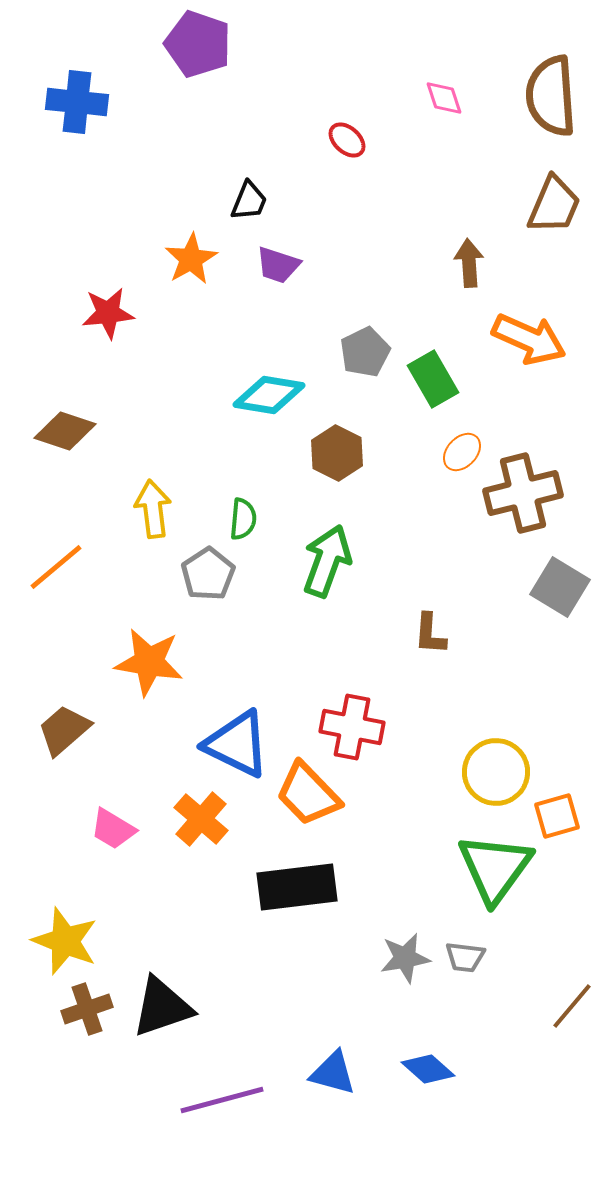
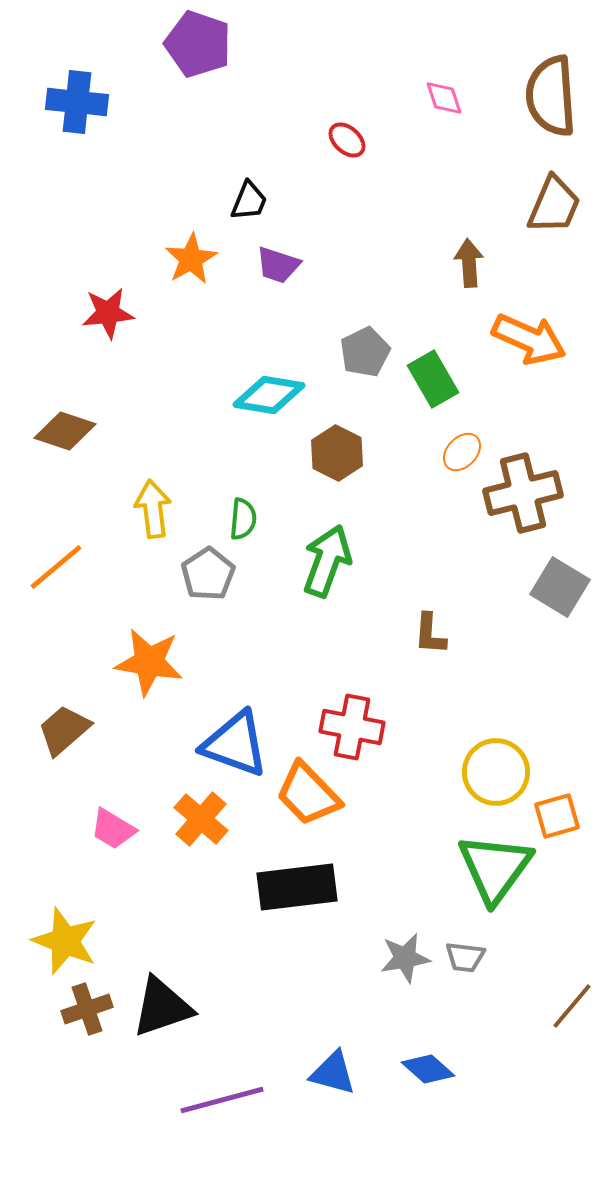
blue triangle at (237, 744): moved 2 px left; rotated 6 degrees counterclockwise
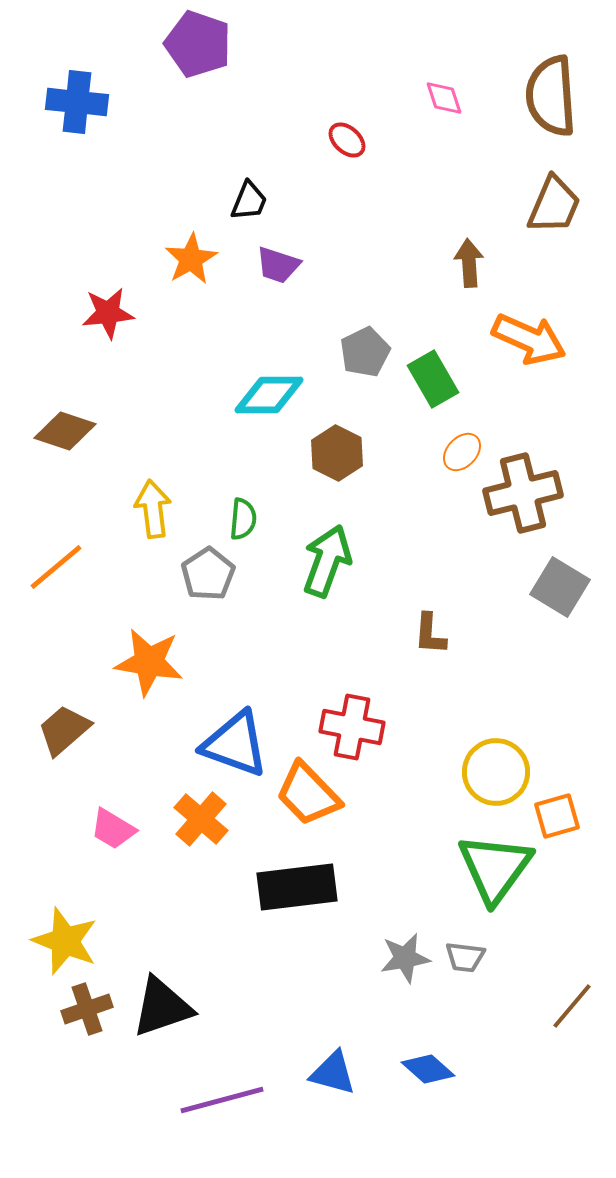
cyan diamond at (269, 395): rotated 10 degrees counterclockwise
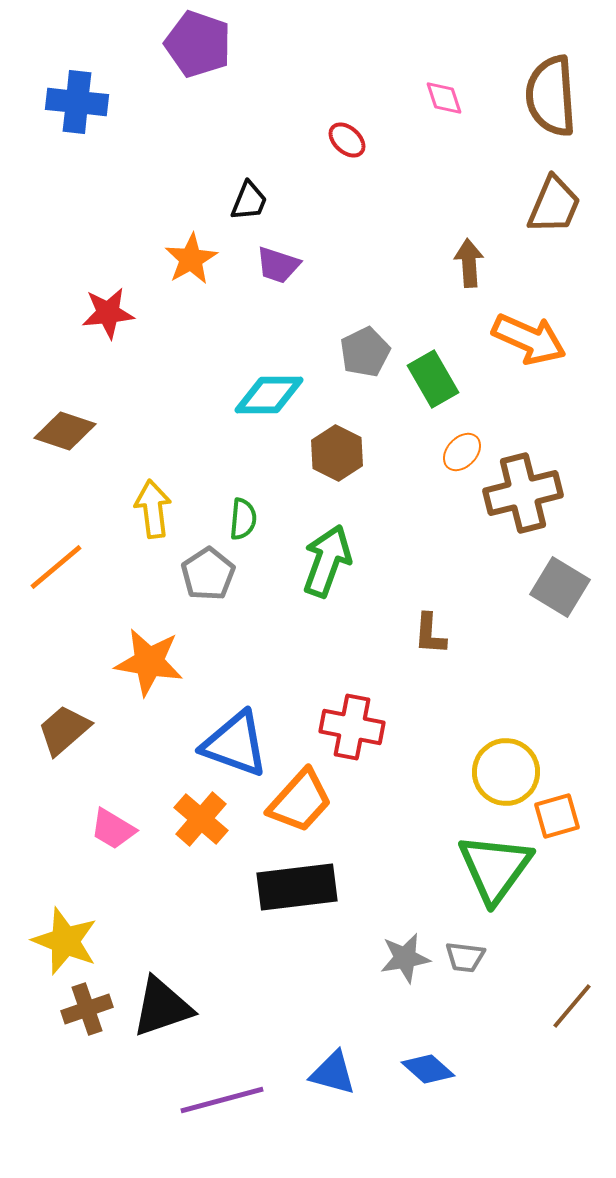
yellow circle at (496, 772): moved 10 px right
orange trapezoid at (308, 794): moved 8 px left, 7 px down; rotated 94 degrees counterclockwise
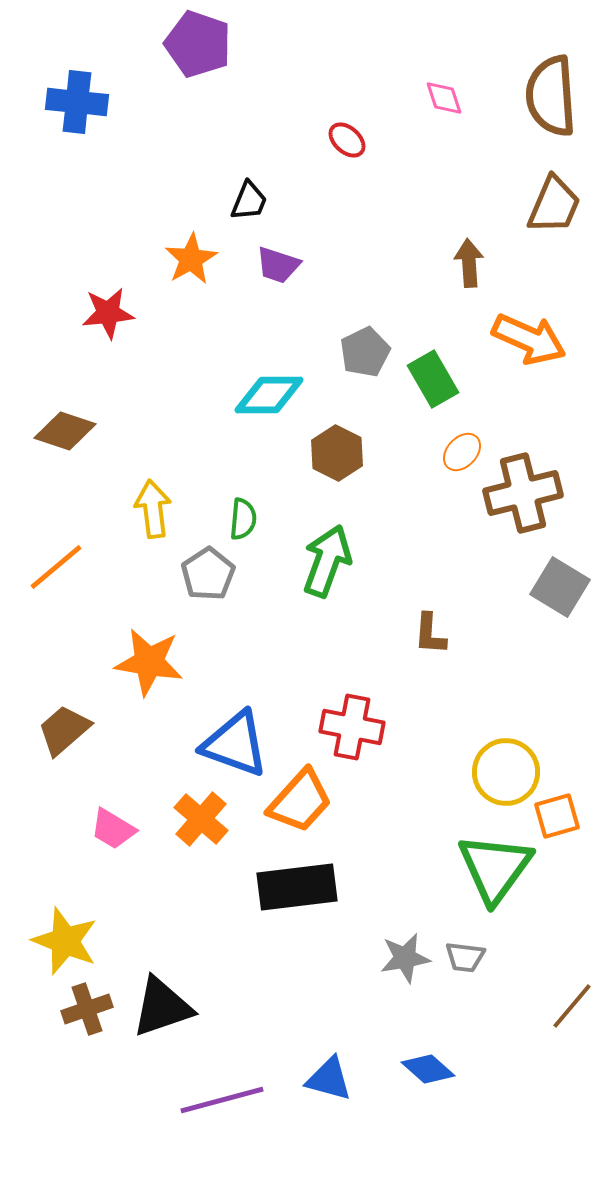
blue triangle at (333, 1073): moved 4 px left, 6 px down
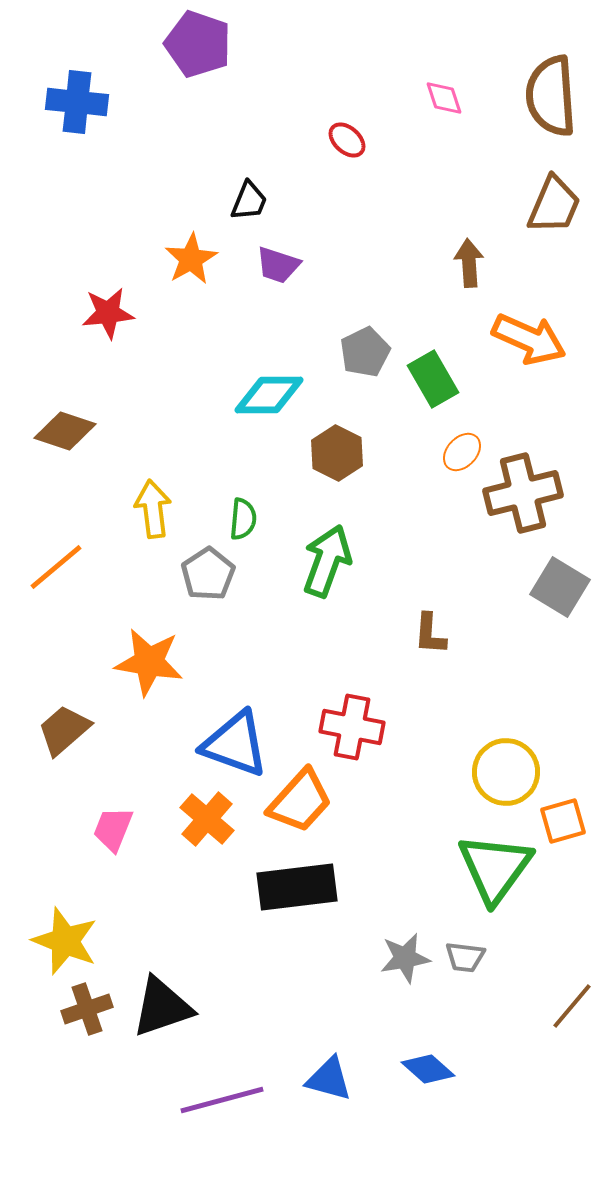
orange square at (557, 816): moved 6 px right, 5 px down
orange cross at (201, 819): moved 6 px right
pink trapezoid at (113, 829): rotated 81 degrees clockwise
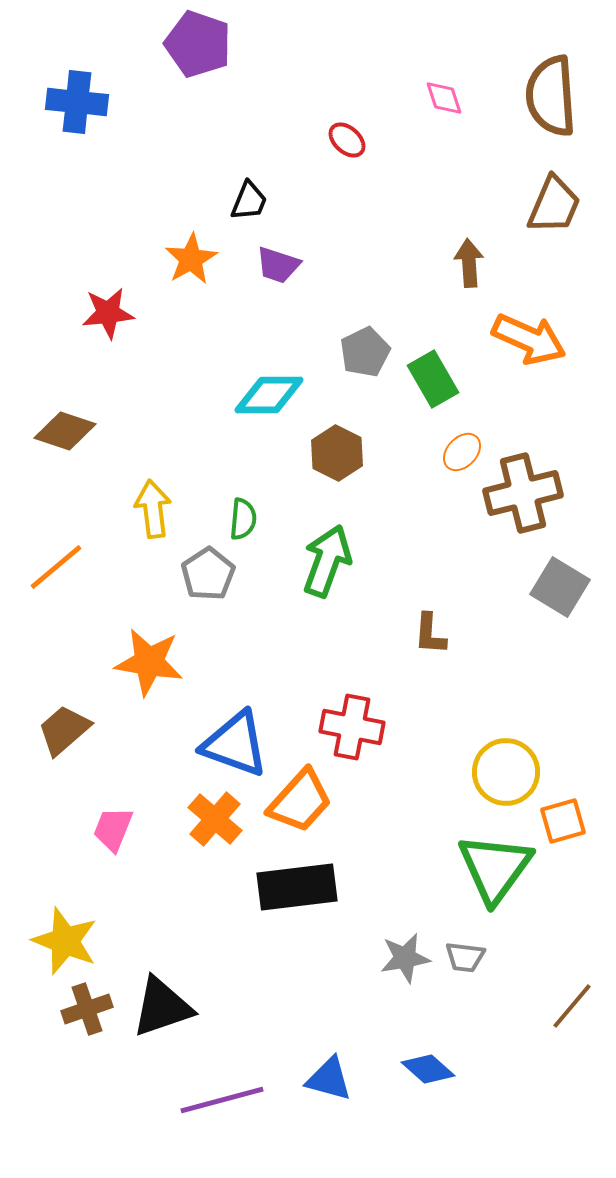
orange cross at (207, 819): moved 8 px right
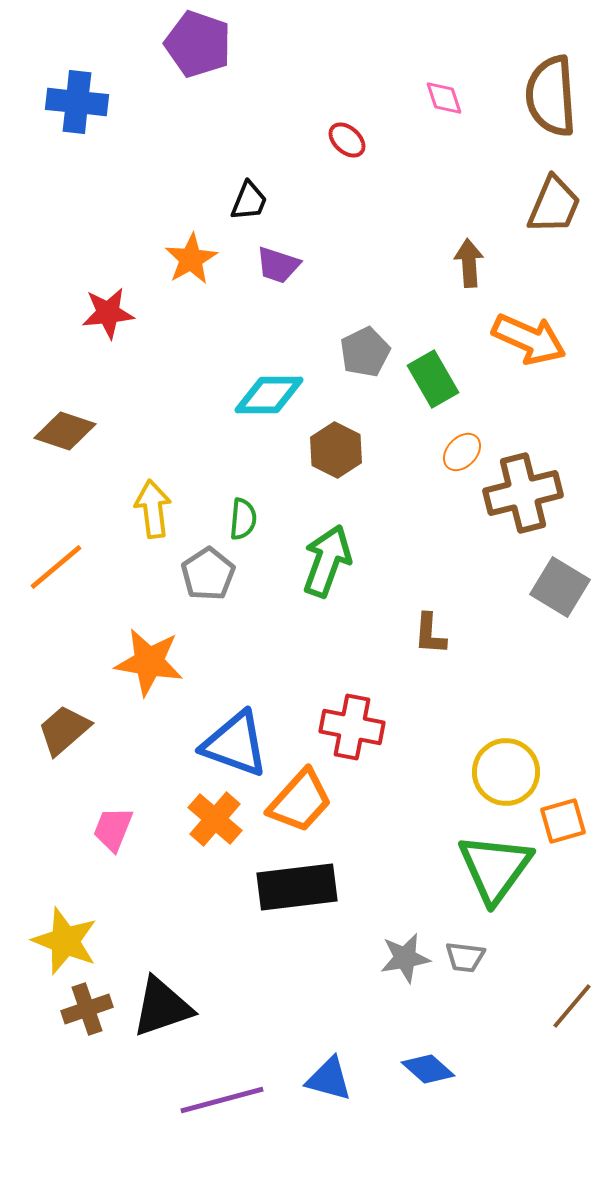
brown hexagon at (337, 453): moved 1 px left, 3 px up
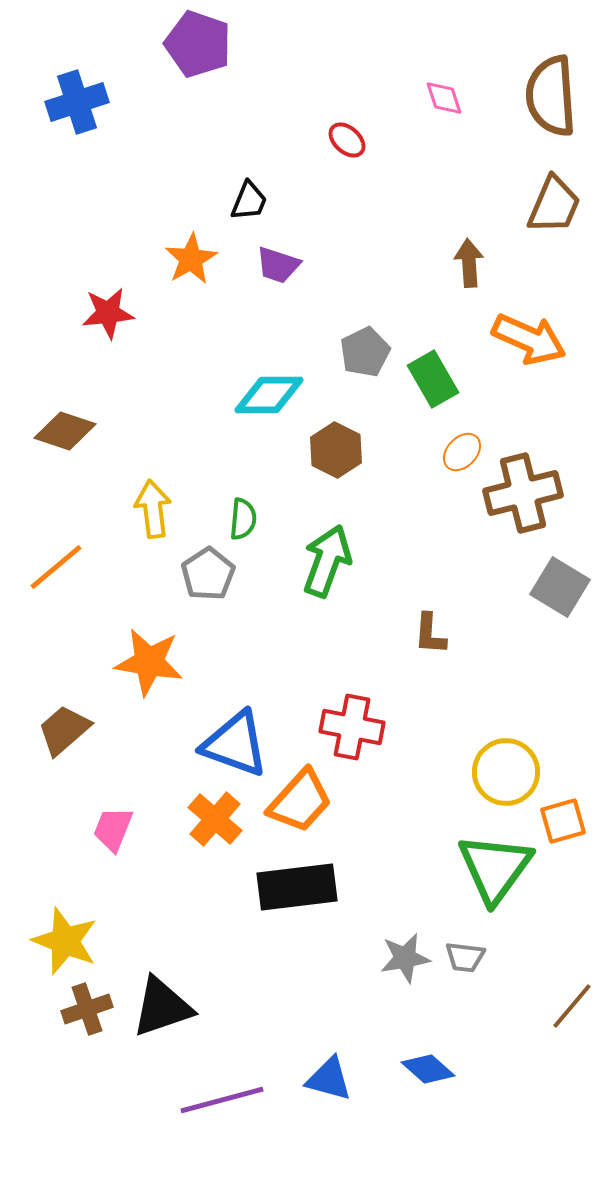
blue cross at (77, 102): rotated 24 degrees counterclockwise
